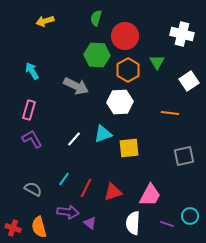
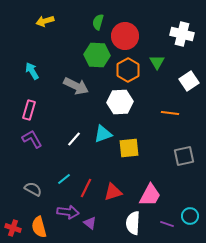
green semicircle: moved 2 px right, 4 px down
cyan line: rotated 16 degrees clockwise
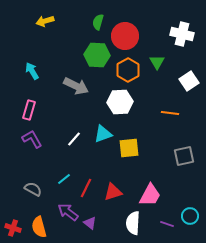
purple arrow: rotated 150 degrees counterclockwise
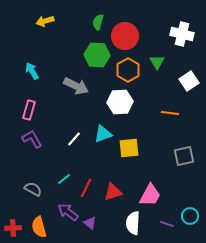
red cross: rotated 21 degrees counterclockwise
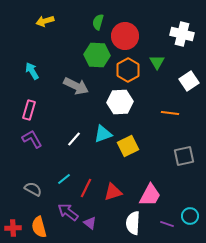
yellow square: moved 1 px left, 2 px up; rotated 20 degrees counterclockwise
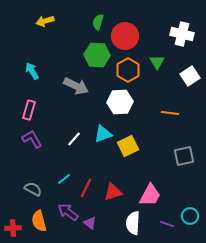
white square: moved 1 px right, 5 px up
orange semicircle: moved 6 px up
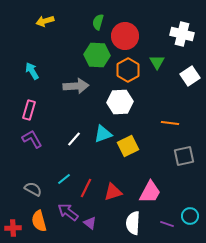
gray arrow: rotated 30 degrees counterclockwise
orange line: moved 10 px down
pink trapezoid: moved 3 px up
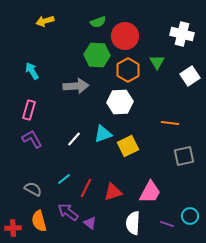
green semicircle: rotated 126 degrees counterclockwise
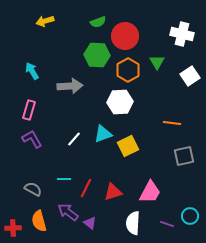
gray arrow: moved 6 px left
orange line: moved 2 px right
cyan line: rotated 40 degrees clockwise
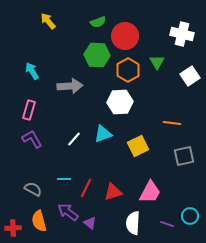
yellow arrow: moved 3 px right; rotated 66 degrees clockwise
yellow square: moved 10 px right
